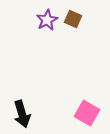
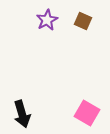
brown square: moved 10 px right, 2 px down
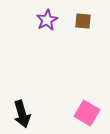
brown square: rotated 18 degrees counterclockwise
